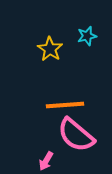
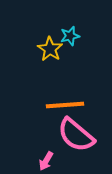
cyan star: moved 17 px left
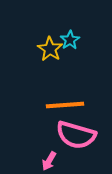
cyan star: moved 4 px down; rotated 18 degrees counterclockwise
pink semicircle: rotated 24 degrees counterclockwise
pink arrow: moved 3 px right
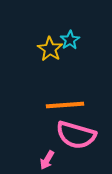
pink arrow: moved 2 px left, 1 px up
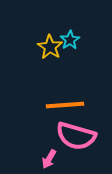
yellow star: moved 2 px up
pink semicircle: moved 1 px down
pink arrow: moved 2 px right, 1 px up
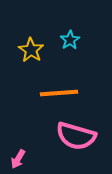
yellow star: moved 19 px left, 3 px down
orange line: moved 6 px left, 12 px up
pink arrow: moved 31 px left
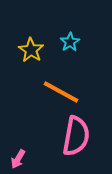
cyan star: moved 2 px down
orange line: moved 2 px right, 1 px up; rotated 33 degrees clockwise
pink semicircle: rotated 96 degrees counterclockwise
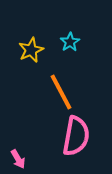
yellow star: rotated 15 degrees clockwise
orange line: rotated 33 degrees clockwise
pink arrow: rotated 60 degrees counterclockwise
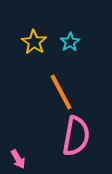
yellow star: moved 3 px right, 8 px up; rotated 15 degrees counterclockwise
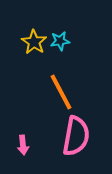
cyan star: moved 10 px left, 1 px up; rotated 24 degrees clockwise
pink arrow: moved 5 px right, 14 px up; rotated 24 degrees clockwise
